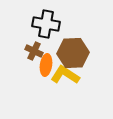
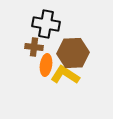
brown cross: moved 4 px up; rotated 18 degrees counterclockwise
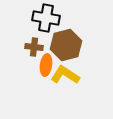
black cross: moved 6 px up
brown hexagon: moved 7 px left, 8 px up; rotated 12 degrees counterclockwise
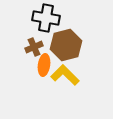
brown cross: rotated 30 degrees counterclockwise
orange ellipse: moved 2 px left
yellow L-shape: rotated 12 degrees clockwise
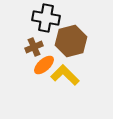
brown hexagon: moved 5 px right, 4 px up
orange ellipse: rotated 40 degrees clockwise
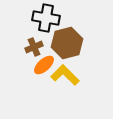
brown hexagon: moved 4 px left, 2 px down
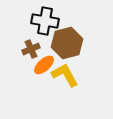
black cross: moved 1 px left, 3 px down
brown cross: moved 3 px left, 2 px down
yellow L-shape: rotated 16 degrees clockwise
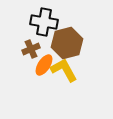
black cross: moved 1 px left, 1 px down
orange ellipse: rotated 15 degrees counterclockwise
yellow L-shape: moved 1 px left, 5 px up
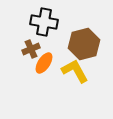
brown hexagon: moved 17 px right, 1 px down
orange ellipse: moved 2 px up
yellow L-shape: moved 11 px right, 1 px down
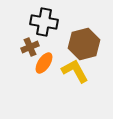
brown cross: moved 1 px left, 2 px up
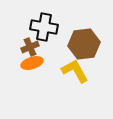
black cross: moved 5 px down
brown hexagon: rotated 8 degrees clockwise
orange ellipse: moved 12 px left; rotated 40 degrees clockwise
